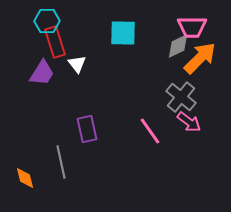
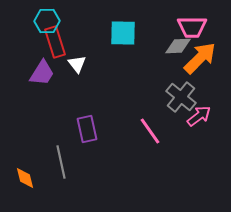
gray diamond: rotated 24 degrees clockwise
pink arrow: moved 10 px right, 6 px up; rotated 75 degrees counterclockwise
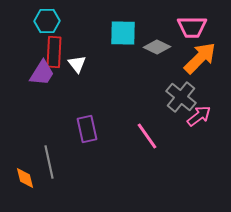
red rectangle: moved 1 px left, 10 px down; rotated 20 degrees clockwise
gray diamond: moved 21 px left, 1 px down; rotated 28 degrees clockwise
pink line: moved 3 px left, 5 px down
gray line: moved 12 px left
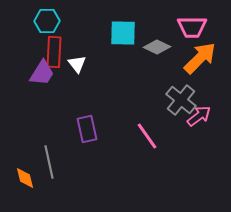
gray cross: moved 3 px down
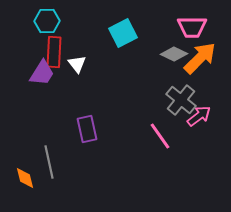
cyan square: rotated 28 degrees counterclockwise
gray diamond: moved 17 px right, 7 px down
pink line: moved 13 px right
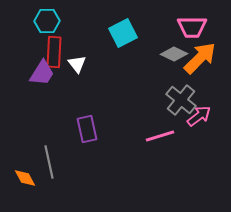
pink line: rotated 72 degrees counterclockwise
orange diamond: rotated 15 degrees counterclockwise
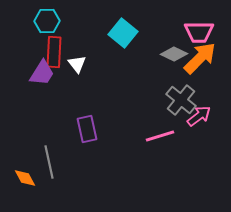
pink trapezoid: moved 7 px right, 5 px down
cyan square: rotated 24 degrees counterclockwise
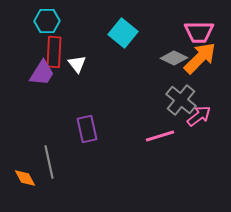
gray diamond: moved 4 px down
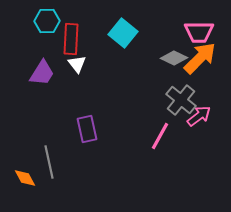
red rectangle: moved 17 px right, 13 px up
pink line: rotated 44 degrees counterclockwise
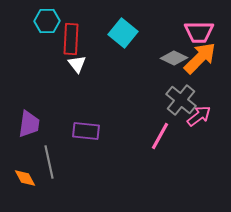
purple trapezoid: moved 13 px left, 51 px down; rotated 24 degrees counterclockwise
purple rectangle: moved 1 px left, 2 px down; rotated 72 degrees counterclockwise
